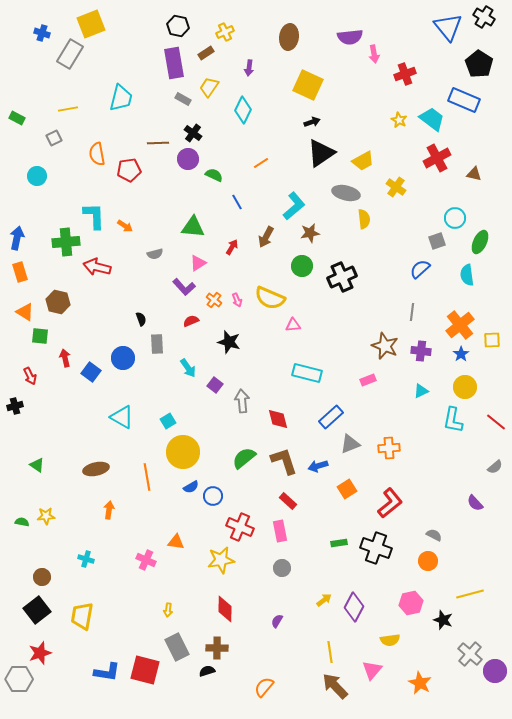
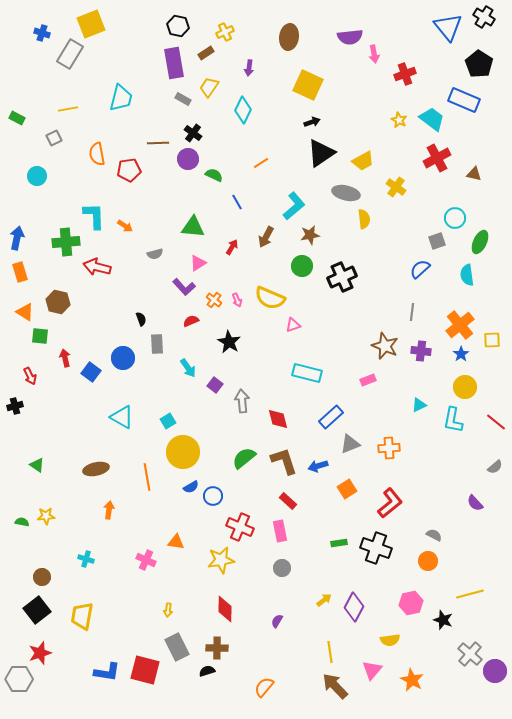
brown star at (310, 233): moved 2 px down
pink triangle at (293, 325): rotated 14 degrees counterclockwise
black star at (229, 342): rotated 15 degrees clockwise
cyan triangle at (421, 391): moved 2 px left, 14 px down
orange star at (420, 683): moved 8 px left, 3 px up
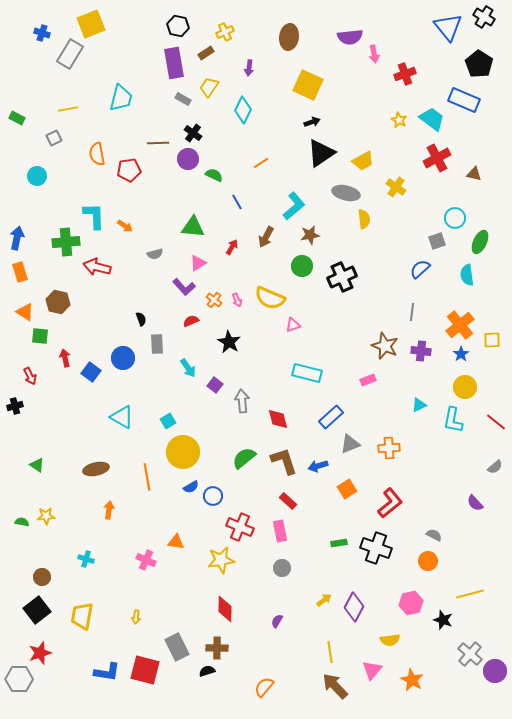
yellow arrow at (168, 610): moved 32 px left, 7 px down
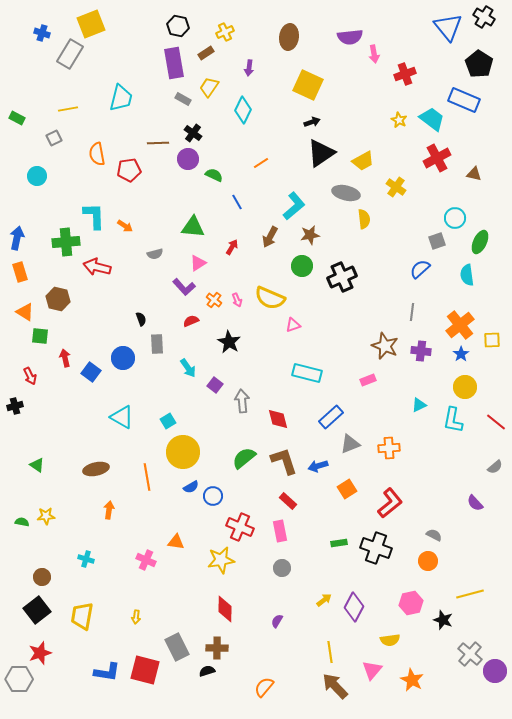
brown arrow at (266, 237): moved 4 px right
brown hexagon at (58, 302): moved 3 px up
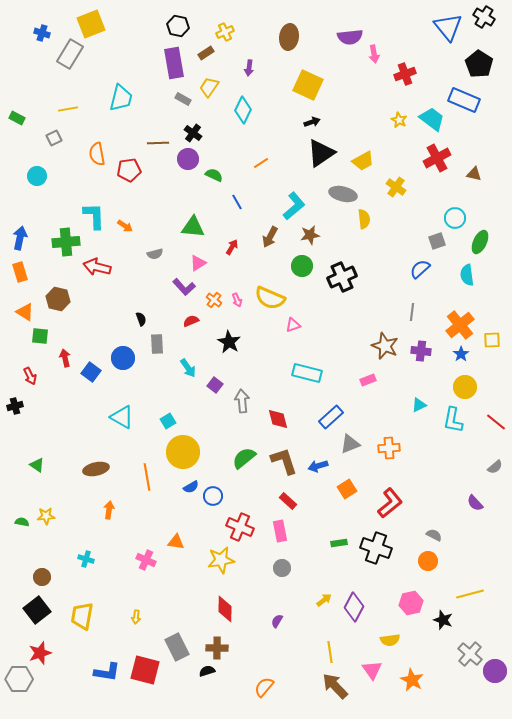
gray ellipse at (346, 193): moved 3 px left, 1 px down
blue arrow at (17, 238): moved 3 px right
pink triangle at (372, 670): rotated 15 degrees counterclockwise
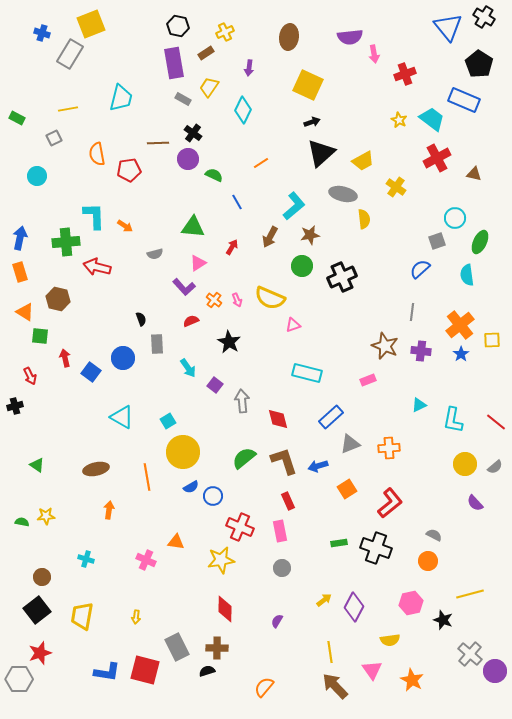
black triangle at (321, 153): rotated 8 degrees counterclockwise
yellow circle at (465, 387): moved 77 px down
red rectangle at (288, 501): rotated 24 degrees clockwise
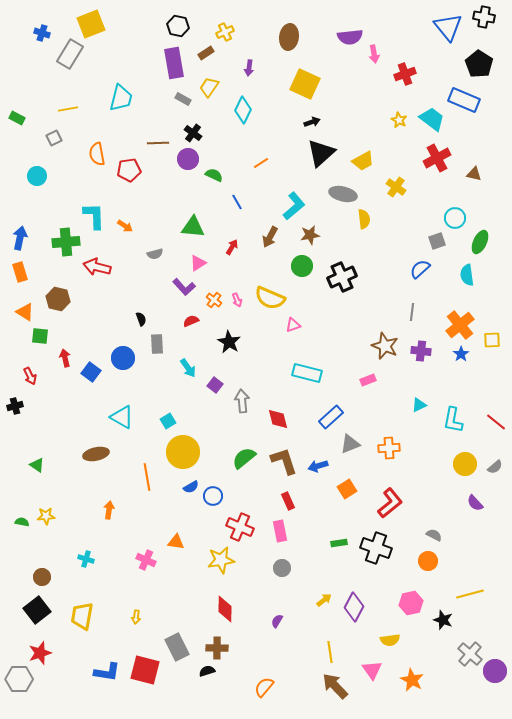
black cross at (484, 17): rotated 20 degrees counterclockwise
yellow square at (308, 85): moved 3 px left, 1 px up
brown ellipse at (96, 469): moved 15 px up
